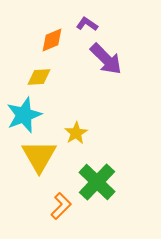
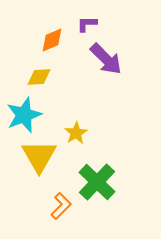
purple L-shape: rotated 35 degrees counterclockwise
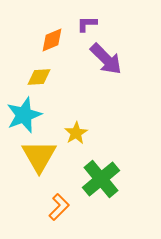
green cross: moved 4 px right, 3 px up; rotated 6 degrees clockwise
orange L-shape: moved 2 px left, 1 px down
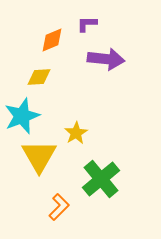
purple arrow: rotated 39 degrees counterclockwise
cyan star: moved 2 px left, 1 px down
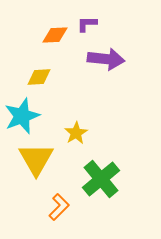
orange diamond: moved 3 px right, 5 px up; rotated 20 degrees clockwise
yellow triangle: moved 3 px left, 3 px down
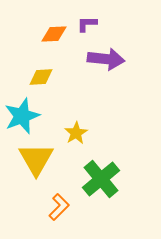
orange diamond: moved 1 px left, 1 px up
yellow diamond: moved 2 px right
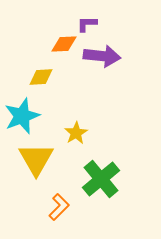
orange diamond: moved 10 px right, 10 px down
purple arrow: moved 4 px left, 3 px up
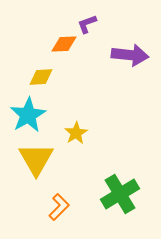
purple L-shape: rotated 20 degrees counterclockwise
purple arrow: moved 28 px right, 1 px up
cyan star: moved 6 px right, 1 px up; rotated 9 degrees counterclockwise
green cross: moved 19 px right, 15 px down; rotated 9 degrees clockwise
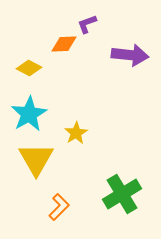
yellow diamond: moved 12 px left, 9 px up; rotated 30 degrees clockwise
cyan star: moved 1 px right, 1 px up
green cross: moved 2 px right
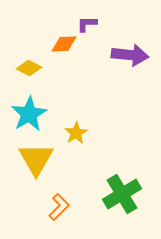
purple L-shape: rotated 20 degrees clockwise
